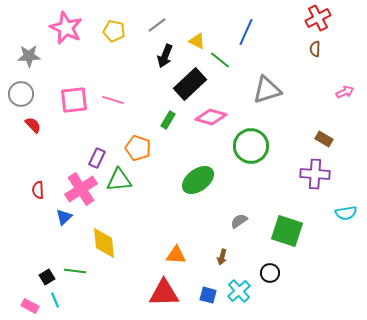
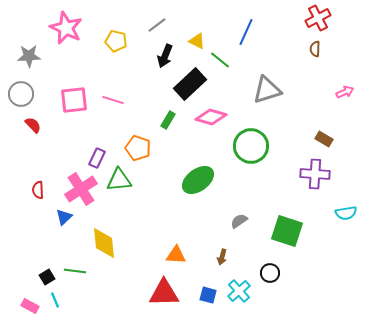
yellow pentagon at (114, 31): moved 2 px right, 10 px down
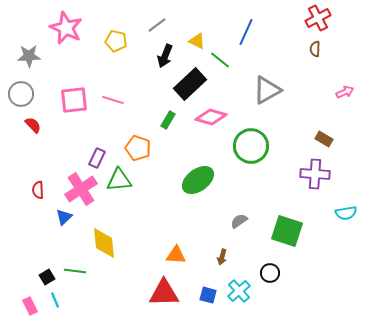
gray triangle at (267, 90): rotated 12 degrees counterclockwise
pink rectangle at (30, 306): rotated 36 degrees clockwise
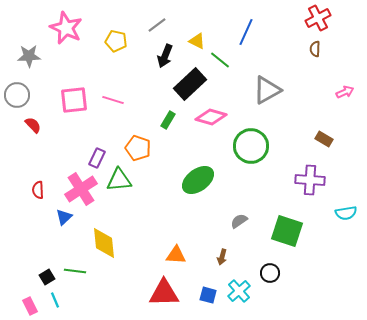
gray circle at (21, 94): moved 4 px left, 1 px down
purple cross at (315, 174): moved 5 px left, 6 px down
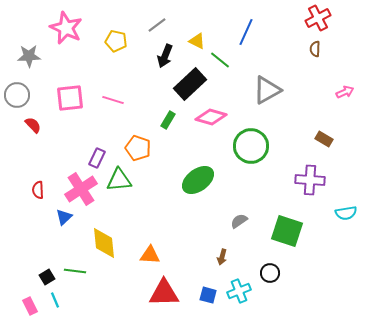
pink square at (74, 100): moved 4 px left, 2 px up
orange triangle at (176, 255): moved 26 px left
cyan cross at (239, 291): rotated 20 degrees clockwise
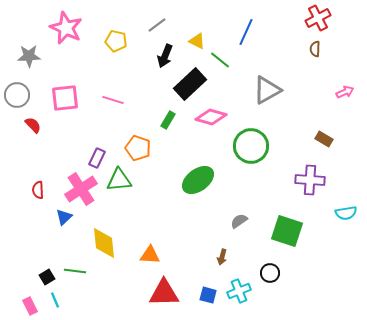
pink square at (70, 98): moved 5 px left
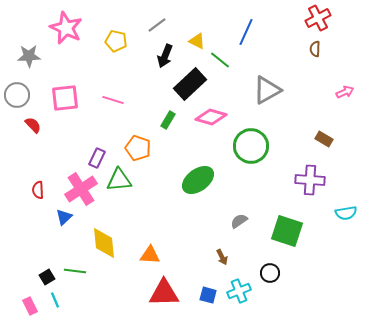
brown arrow at (222, 257): rotated 42 degrees counterclockwise
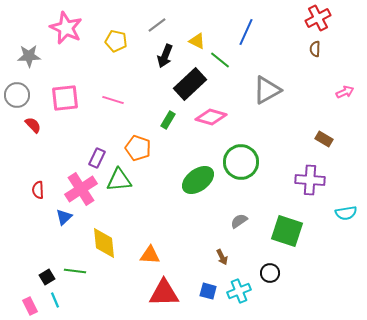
green circle at (251, 146): moved 10 px left, 16 px down
blue square at (208, 295): moved 4 px up
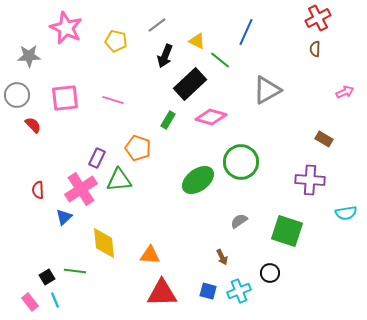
red triangle at (164, 293): moved 2 px left
pink rectangle at (30, 306): moved 4 px up; rotated 12 degrees counterclockwise
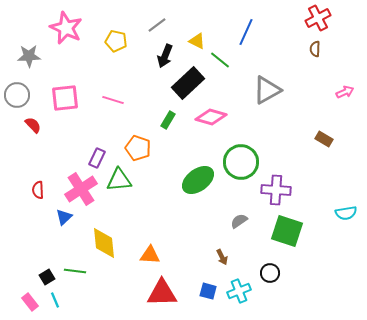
black rectangle at (190, 84): moved 2 px left, 1 px up
purple cross at (310, 180): moved 34 px left, 10 px down
